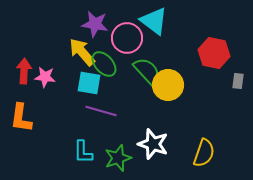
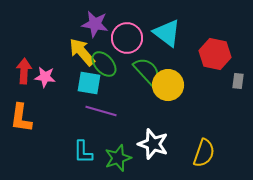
cyan triangle: moved 13 px right, 12 px down
red hexagon: moved 1 px right, 1 px down
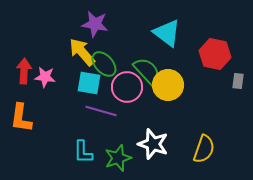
pink circle: moved 49 px down
yellow semicircle: moved 4 px up
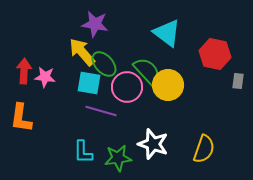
green star: rotated 12 degrees clockwise
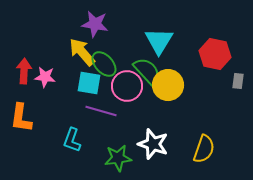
cyan triangle: moved 8 px left, 8 px down; rotated 24 degrees clockwise
pink circle: moved 1 px up
cyan L-shape: moved 11 px left, 12 px up; rotated 20 degrees clockwise
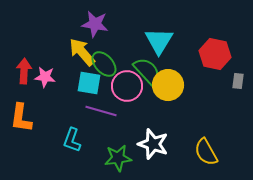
yellow semicircle: moved 2 px right, 3 px down; rotated 132 degrees clockwise
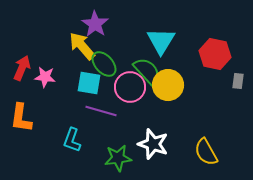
purple star: rotated 24 degrees clockwise
cyan triangle: moved 2 px right
yellow arrow: moved 6 px up
red arrow: moved 2 px left, 3 px up; rotated 20 degrees clockwise
pink circle: moved 3 px right, 1 px down
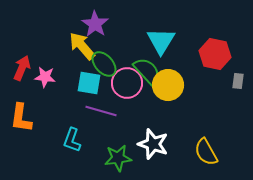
pink circle: moved 3 px left, 4 px up
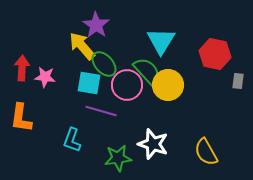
purple star: moved 1 px right, 1 px down
red arrow: rotated 20 degrees counterclockwise
pink circle: moved 2 px down
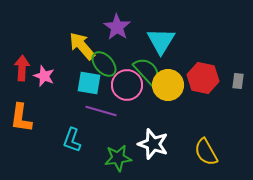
purple star: moved 21 px right, 2 px down
red hexagon: moved 12 px left, 24 px down
pink star: moved 1 px left, 1 px up; rotated 15 degrees clockwise
